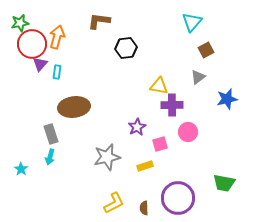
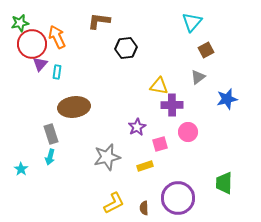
orange arrow: rotated 40 degrees counterclockwise
green trapezoid: rotated 80 degrees clockwise
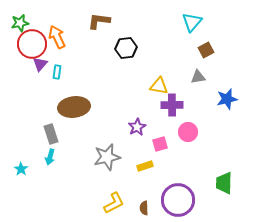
gray triangle: rotated 28 degrees clockwise
purple circle: moved 2 px down
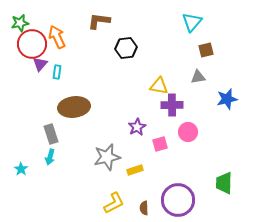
brown square: rotated 14 degrees clockwise
yellow rectangle: moved 10 px left, 4 px down
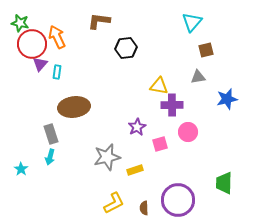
green star: rotated 24 degrees clockwise
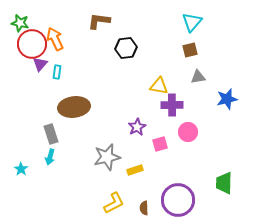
orange arrow: moved 2 px left, 2 px down
brown square: moved 16 px left
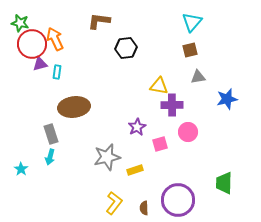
purple triangle: rotated 35 degrees clockwise
yellow L-shape: rotated 25 degrees counterclockwise
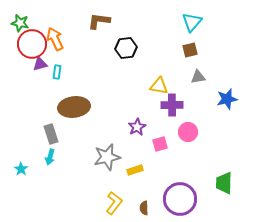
purple circle: moved 2 px right, 1 px up
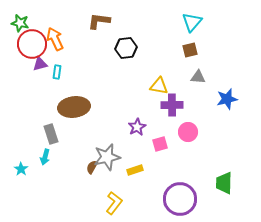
gray triangle: rotated 14 degrees clockwise
cyan arrow: moved 5 px left
brown semicircle: moved 52 px left, 41 px up; rotated 32 degrees clockwise
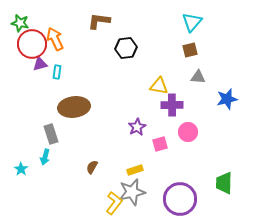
gray star: moved 25 px right, 35 px down
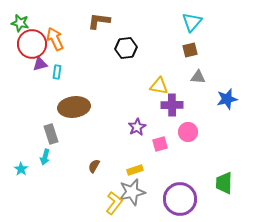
brown semicircle: moved 2 px right, 1 px up
